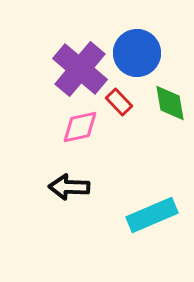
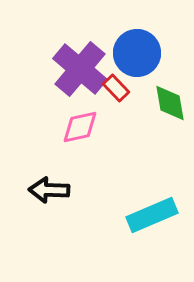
red rectangle: moved 3 px left, 14 px up
black arrow: moved 20 px left, 3 px down
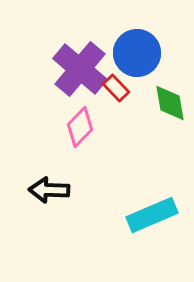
pink diamond: rotated 33 degrees counterclockwise
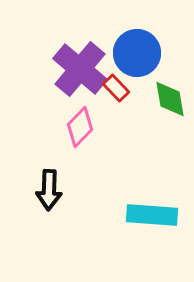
green diamond: moved 4 px up
black arrow: rotated 90 degrees counterclockwise
cyan rectangle: rotated 27 degrees clockwise
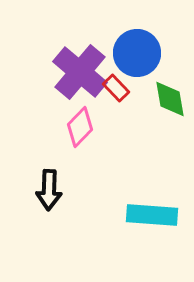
purple cross: moved 3 px down
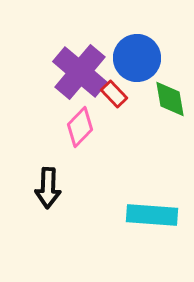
blue circle: moved 5 px down
red rectangle: moved 2 px left, 6 px down
black arrow: moved 1 px left, 2 px up
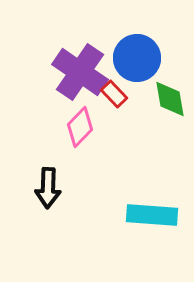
purple cross: rotated 6 degrees counterclockwise
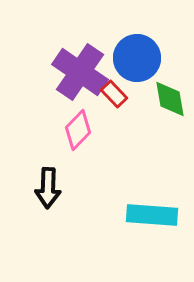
pink diamond: moved 2 px left, 3 px down
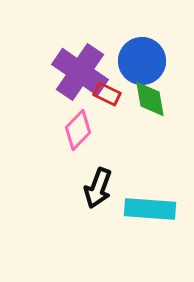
blue circle: moved 5 px right, 3 px down
red rectangle: moved 7 px left; rotated 20 degrees counterclockwise
green diamond: moved 20 px left
black arrow: moved 50 px right; rotated 18 degrees clockwise
cyan rectangle: moved 2 px left, 6 px up
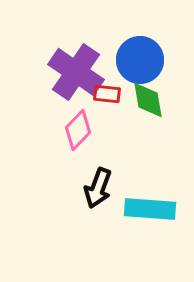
blue circle: moved 2 px left, 1 px up
purple cross: moved 4 px left
red rectangle: rotated 20 degrees counterclockwise
green diamond: moved 2 px left, 1 px down
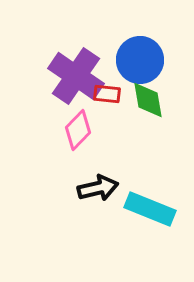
purple cross: moved 4 px down
black arrow: rotated 123 degrees counterclockwise
cyan rectangle: rotated 18 degrees clockwise
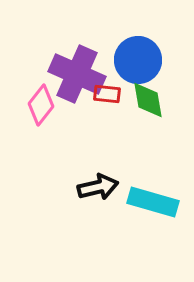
blue circle: moved 2 px left
purple cross: moved 1 px right, 2 px up; rotated 10 degrees counterclockwise
pink diamond: moved 37 px left, 25 px up; rotated 6 degrees counterclockwise
black arrow: moved 1 px up
cyan rectangle: moved 3 px right, 7 px up; rotated 6 degrees counterclockwise
